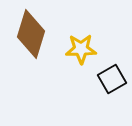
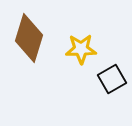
brown diamond: moved 2 px left, 4 px down
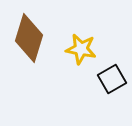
yellow star: rotated 12 degrees clockwise
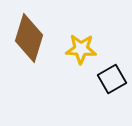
yellow star: rotated 8 degrees counterclockwise
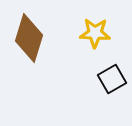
yellow star: moved 14 px right, 16 px up
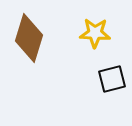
black square: rotated 16 degrees clockwise
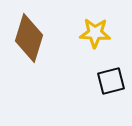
black square: moved 1 px left, 2 px down
